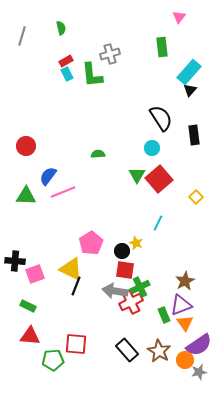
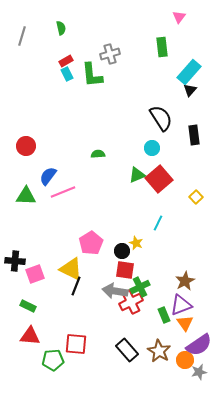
green triangle at (137, 175): rotated 36 degrees clockwise
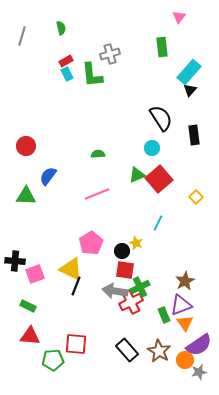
pink line at (63, 192): moved 34 px right, 2 px down
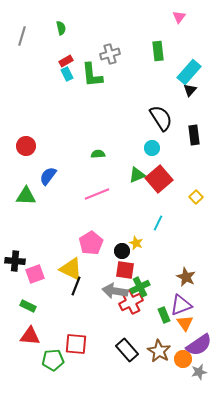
green rectangle at (162, 47): moved 4 px left, 4 px down
brown star at (185, 281): moved 1 px right, 4 px up; rotated 18 degrees counterclockwise
orange circle at (185, 360): moved 2 px left, 1 px up
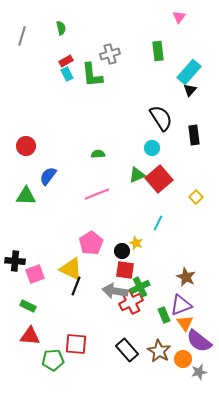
purple semicircle at (199, 345): moved 4 px up; rotated 72 degrees clockwise
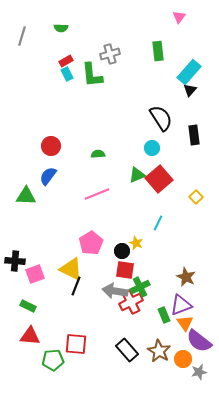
green semicircle at (61, 28): rotated 104 degrees clockwise
red circle at (26, 146): moved 25 px right
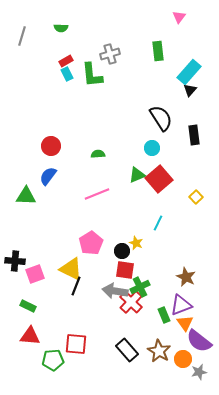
red cross at (131, 302): rotated 20 degrees counterclockwise
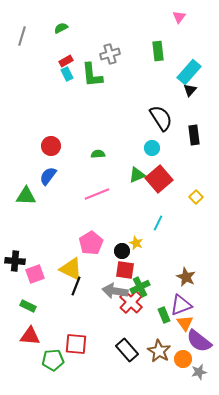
green semicircle at (61, 28): rotated 152 degrees clockwise
